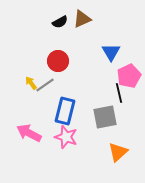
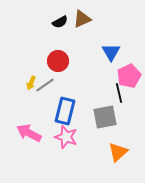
yellow arrow: rotated 120 degrees counterclockwise
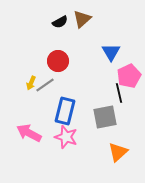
brown triangle: rotated 18 degrees counterclockwise
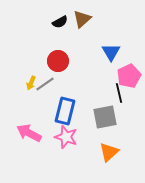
gray line: moved 1 px up
orange triangle: moved 9 px left
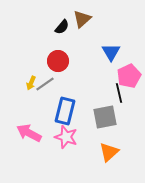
black semicircle: moved 2 px right, 5 px down; rotated 21 degrees counterclockwise
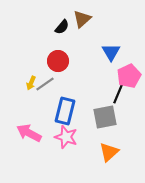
black line: moved 1 px left, 1 px down; rotated 36 degrees clockwise
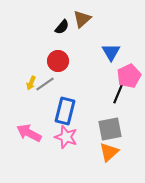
gray square: moved 5 px right, 12 px down
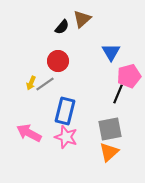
pink pentagon: rotated 10 degrees clockwise
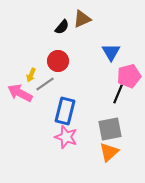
brown triangle: rotated 18 degrees clockwise
yellow arrow: moved 8 px up
pink arrow: moved 9 px left, 40 px up
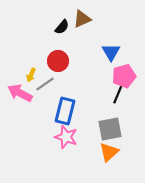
pink pentagon: moved 5 px left
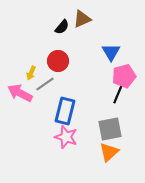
yellow arrow: moved 2 px up
